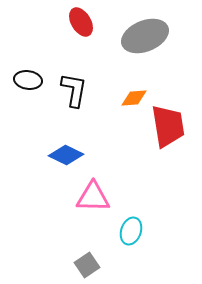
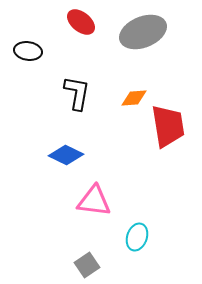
red ellipse: rotated 20 degrees counterclockwise
gray ellipse: moved 2 px left, 4 px up
black ellipse: moved 29 px up
black L-shape: moved 3 px right, 3 px down
pink triangle: moved 1 px right, 4 px down; rotated 6 degrees clockwise
cyan ellipse: moved 6 px right, 6 px down
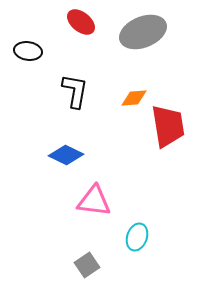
black L-shape: moved 2 px left, 2 px up
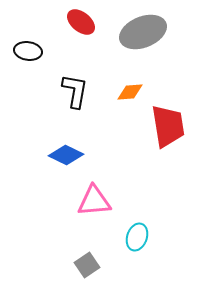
orange diamond: moved 4 px left, 6 px up
pink triangle: rotated 12 degrees counterclockwise
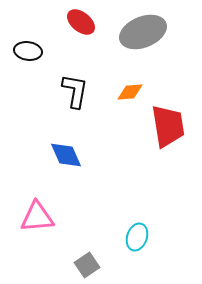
blue diamond: rotated 40 degrees clockwise
pink triangle: moved 57 px left, 16 px down
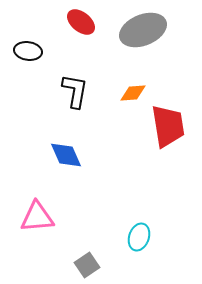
gray ellipse: moved 2 px up
orange diamond: moved 3 px right, 1 px down
cyan ellipse: moved 2 px right
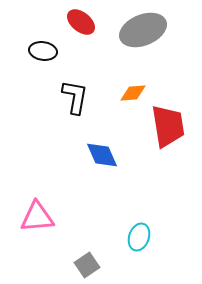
black ellipse: moved 15 px right
black L-shape: moved 6 px down
blue diamond: moved 36 px right
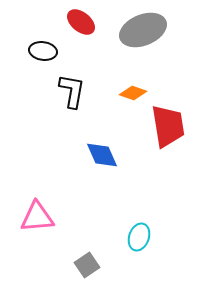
orange diamond: rotated 24 degrees clockwise
black L-shape: moved 3 px left, 6 px up
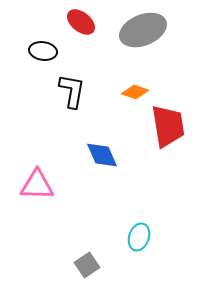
orange diamond: moved 2 px right, 1 px up
pink triangle: moved 32 px up; rotated 6 degrees clockwise
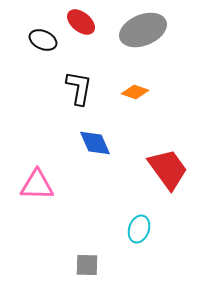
black ellipse: moved 11 px up; rotated 16 degrees clockwise
black L-shape: moved 7 px right, 3 px up
red trapezoid: moved 43 px down; rotated 27 degrees counterclockwise
blue diamond: moved 7 px left, 12 px up
cyan ellipse: moved 8 px up
gray square: rotated 35 degrees clockwise
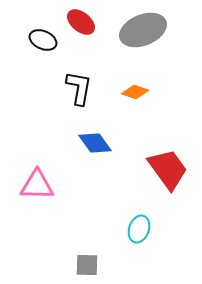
blue diamond: rotated 12 degrees counterclockwise
